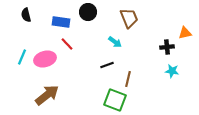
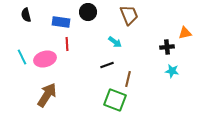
brown trapezoid: moved 3 px up
red line: rotated 40 degrees clockwise
cyan line: rotated 49 degrees counterclockwise
brown arrow: rotated 20 degrees counterclockwise
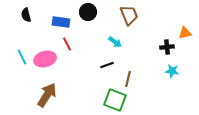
red line: rotated 24 degrees counterclockwise
